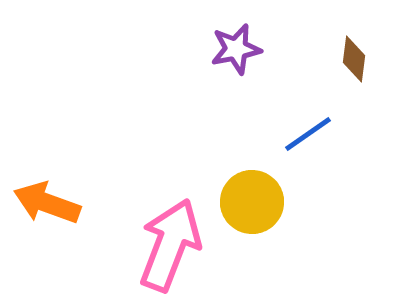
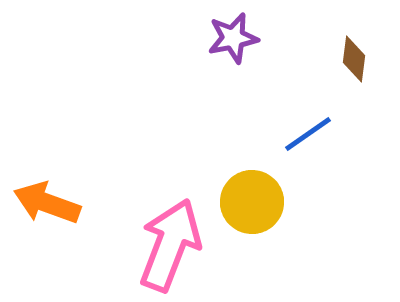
purple star: moved 3 px left, 11 px up
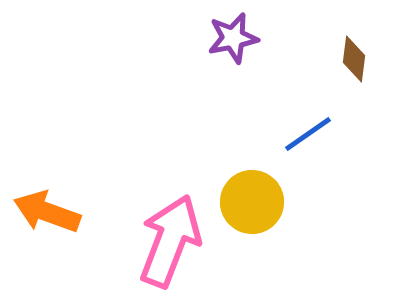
orange arrow: moved 9 px down
pink arrow: moved 4 px up
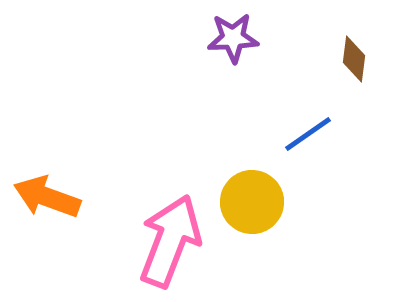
purple star: rotated 9 degrees clockwise
orange arrow: moved 15 px up
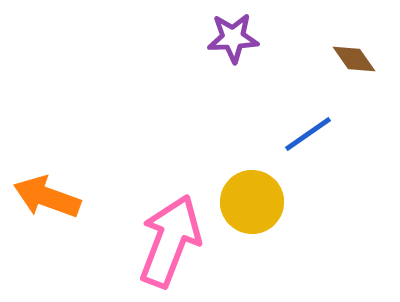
brown diamond: rotated 42 degrees counterclockwise
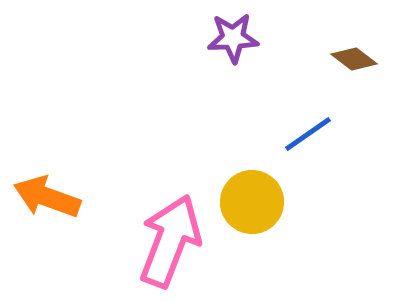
brown diamond: rotated 18 degrees counterclockwise
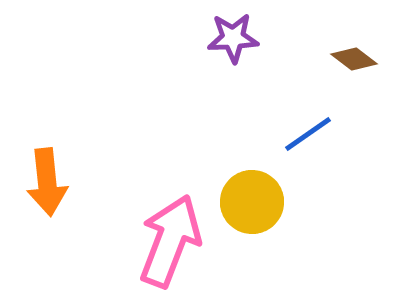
orange arrow: moved 15 px up; rotated 116 degrees counterclockwise
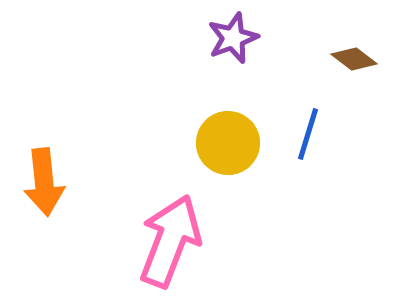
purple star: rotated 18 degrees counterclockwise
blue line: rotated 38 degrees counterclockwise
orange arrow: moved 3 px left
yellow circle: moved 24 px left, 59 px up
